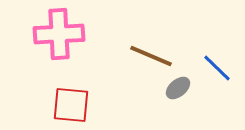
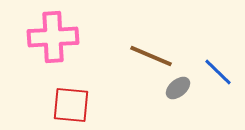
pink cross: moved 6 px left, 3 px down
blue line: moved 1 px right, 4 px down
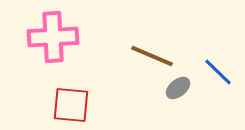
brown line: moved 1 px right
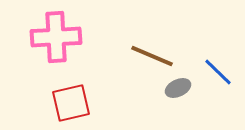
pink cross: moved 3 px right
gray ellipse: rotated 15 degrees clockwise
red square: moved 2 px up; rotated 18 degrees counterclockwise
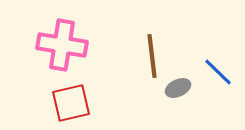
pink cross: moved 6 px right, 8 px down; rotated 12 degrees clockwise
brown line: rotated 60 degrees clockwise
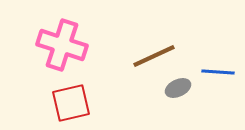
pink cross: rotated 9 degrees clockwise
brown line: moved 2 px right; rotated 72 degrees clockwise
blue line: rotated 40 degrees counterclockwise
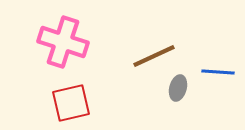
pink cross: moved 1 px right, 3 px up
gray ellipse: rotated 50 degrees counterclockwise
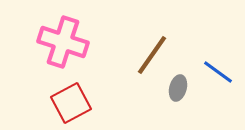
brown line: moved 2 px left, 1 px up; rotated 30 degrees counterclockwise
blue line: rotated 32 degrees clockwise
red square: rotated 15 degrees counterclockwise
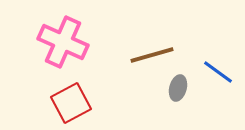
pink cross: rotated 6 degrees clockwise
brown line: rotated 39 degrees clockwise
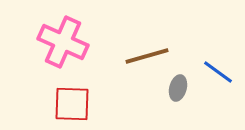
brown line: moved 5 px left, 1 px down
red square: moved 1 px right, 1 px down; rotated 30 degrees clockwise
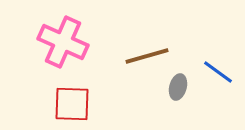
gray ellipse: moved 1 px up
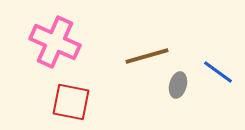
pink cross: moved 8 px left
gray ellipse: moved 2 px up
red square: moved 1 px left, 2 px up; rotated 9 degrees clockwise
